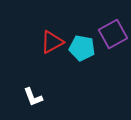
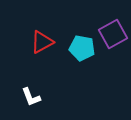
red triangle: moved 10 px left
white L-shape: moved 2 px left
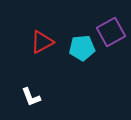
purple square: moved 2 px left, 2 px up
cyan pentagon: rotated 15 degrees counterclockwise
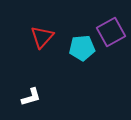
red triangle: moved 5 px up; rotated 20 degrees counterclockwise
white L-shape: rotated 85 degrees counterclockwise
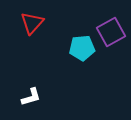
red triangle: moved 10 px left, 14 px up
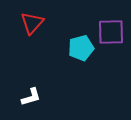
purple square: rotated 28 degrees clockwise
cyan pentagon: moved 1 px left; rotated 10 degrees counterclockwise
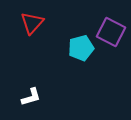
purple square: rotated 28 degrees clockwise
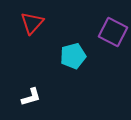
purple square: moved 2 px right
cyan pentagon: moved 8 px left, 8 px down
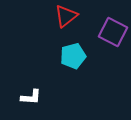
red triangle: moved 34 px right, 7 px up; rotated 10 degrees clockwise
white L-shape: rotated 20 degrees clockwise
